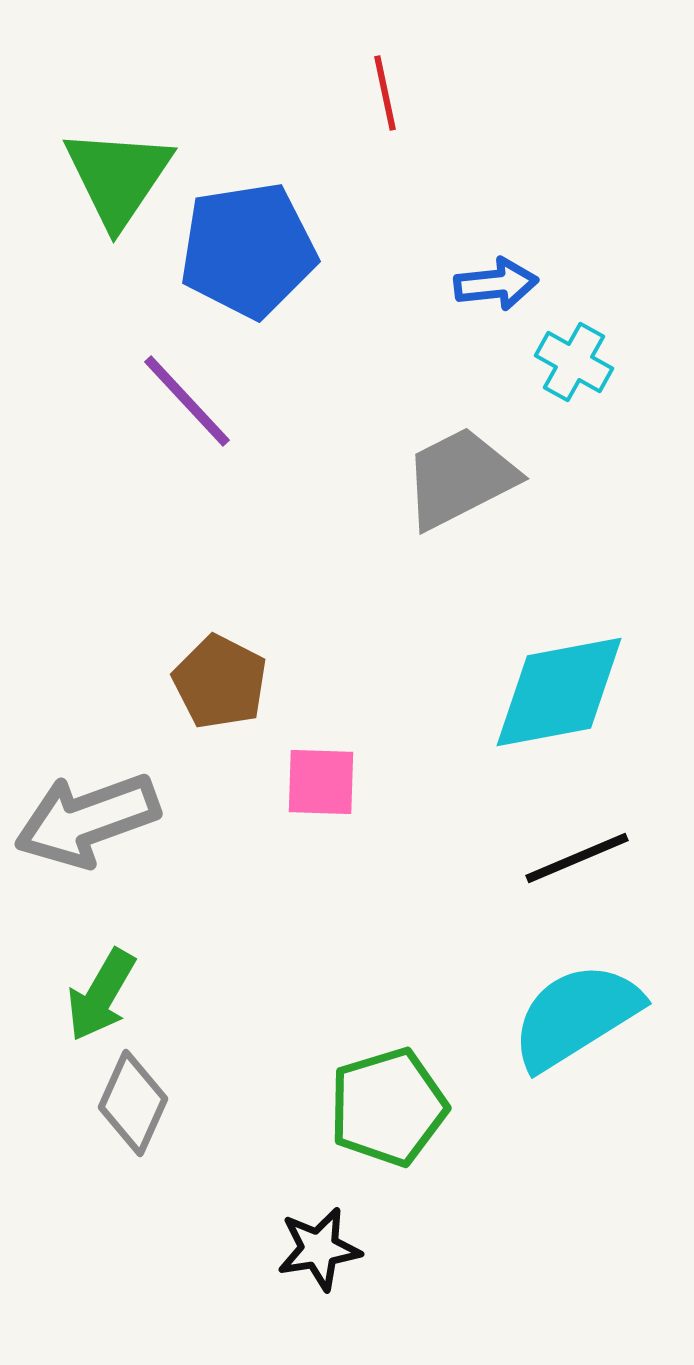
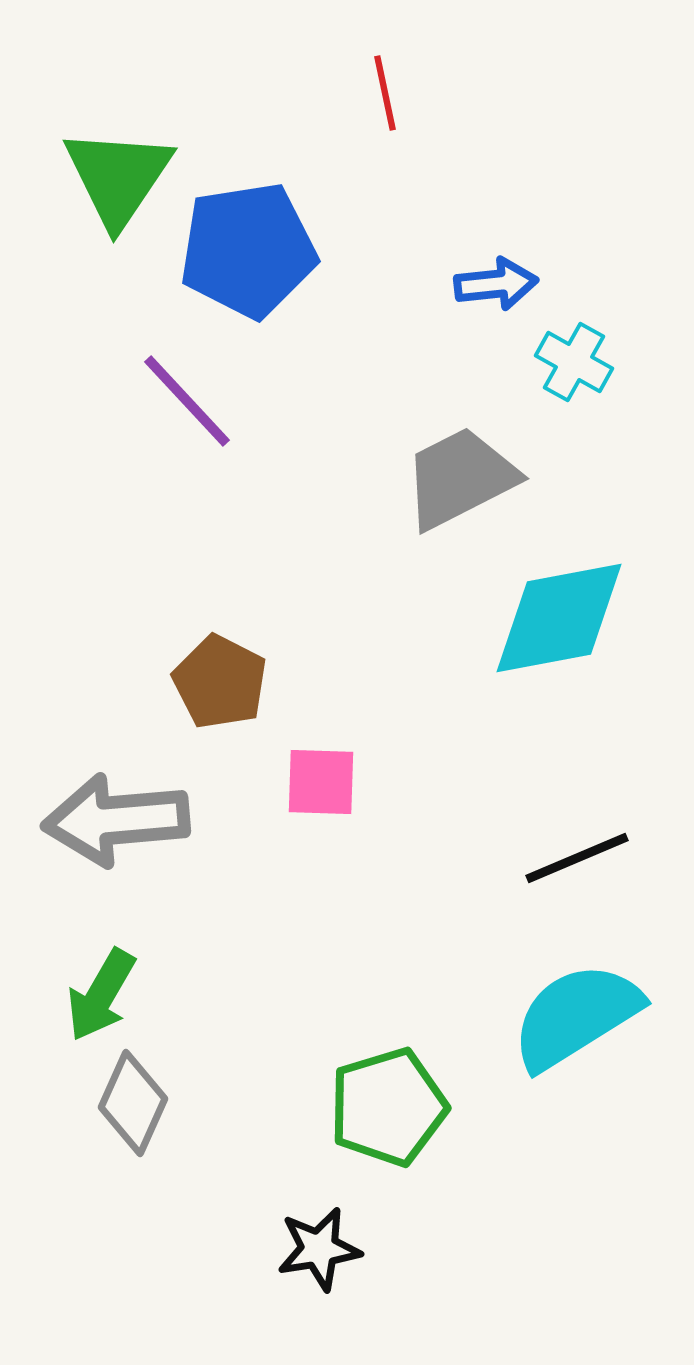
cyan diamond: moved 74 px up
gray arrow: moved 29 px right; rotated 15 degrees clockwise
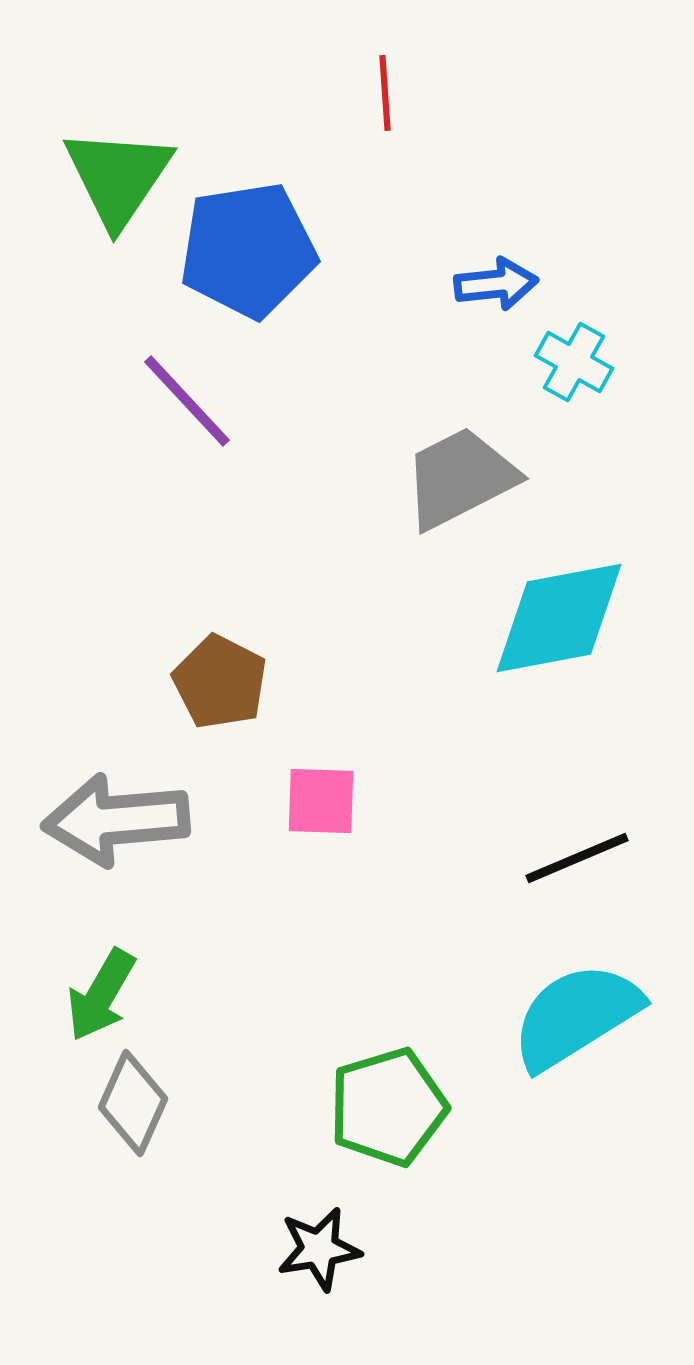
red line: rotated 8 degrees clockwise
pink square: moved 19 px down
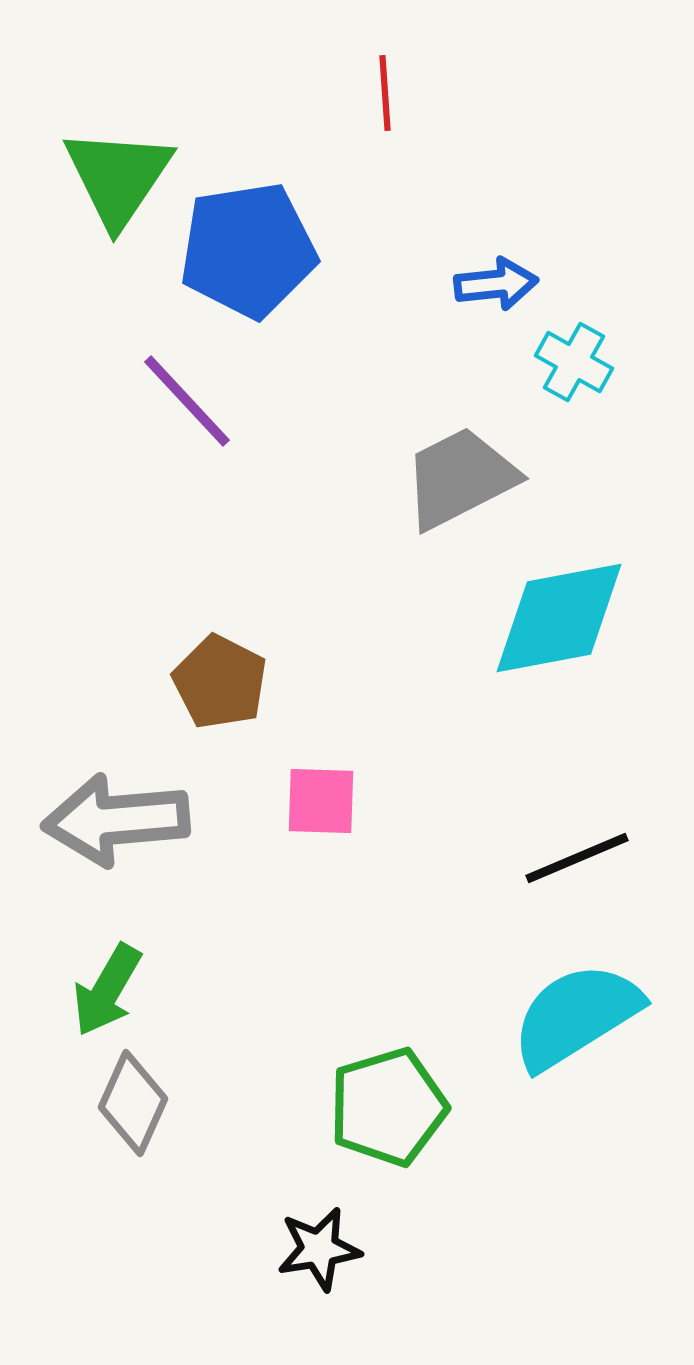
green arrow: moved 6 px right, 5 px up
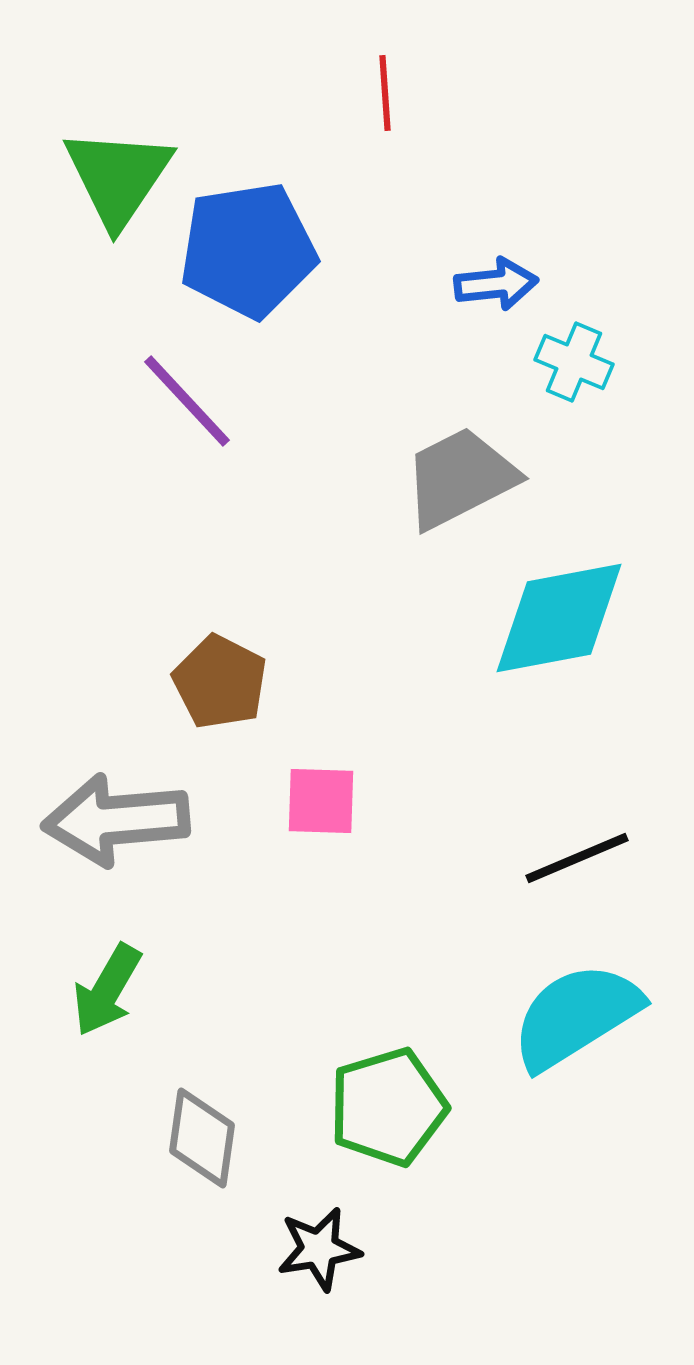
cyan cross: rotated 6 degrees counterclockwise
gray diamond: moved 69 px right, 35 px down; rotated 16 degrees counterclockwise
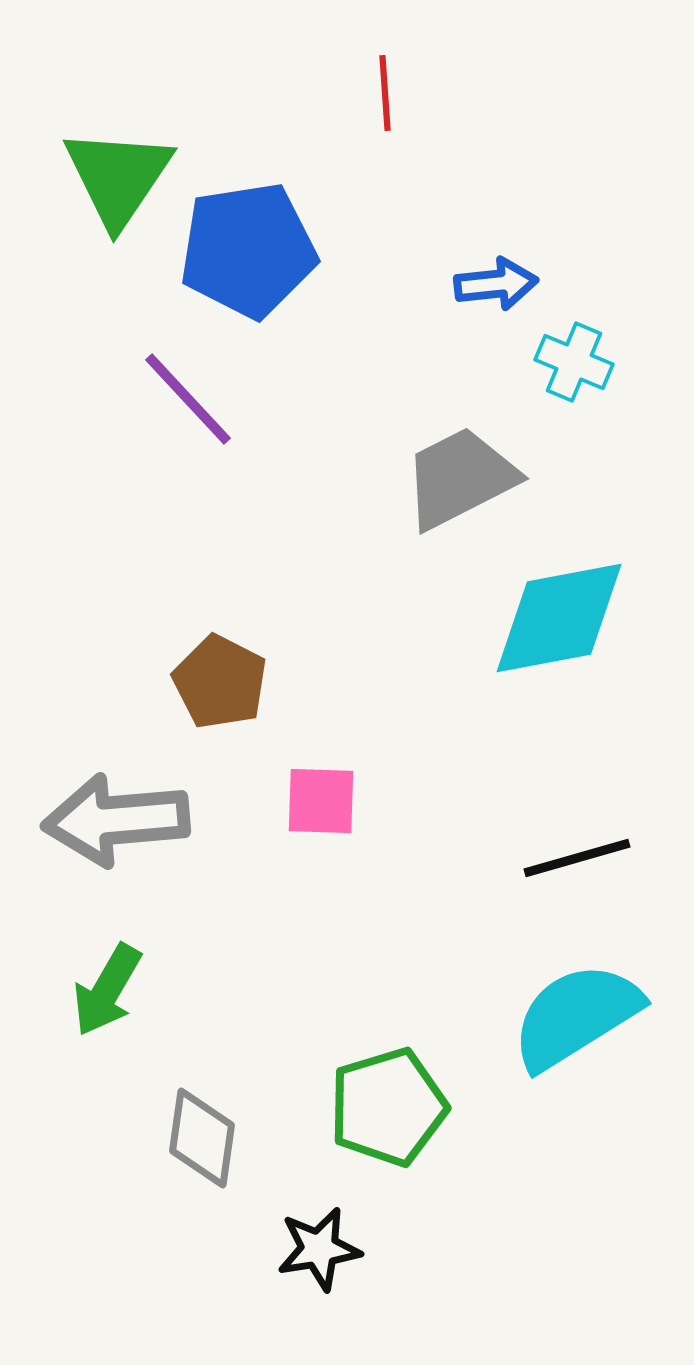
purple line: moved 1 px right, 2 px up
black line: rotated 7 degrees clockwise
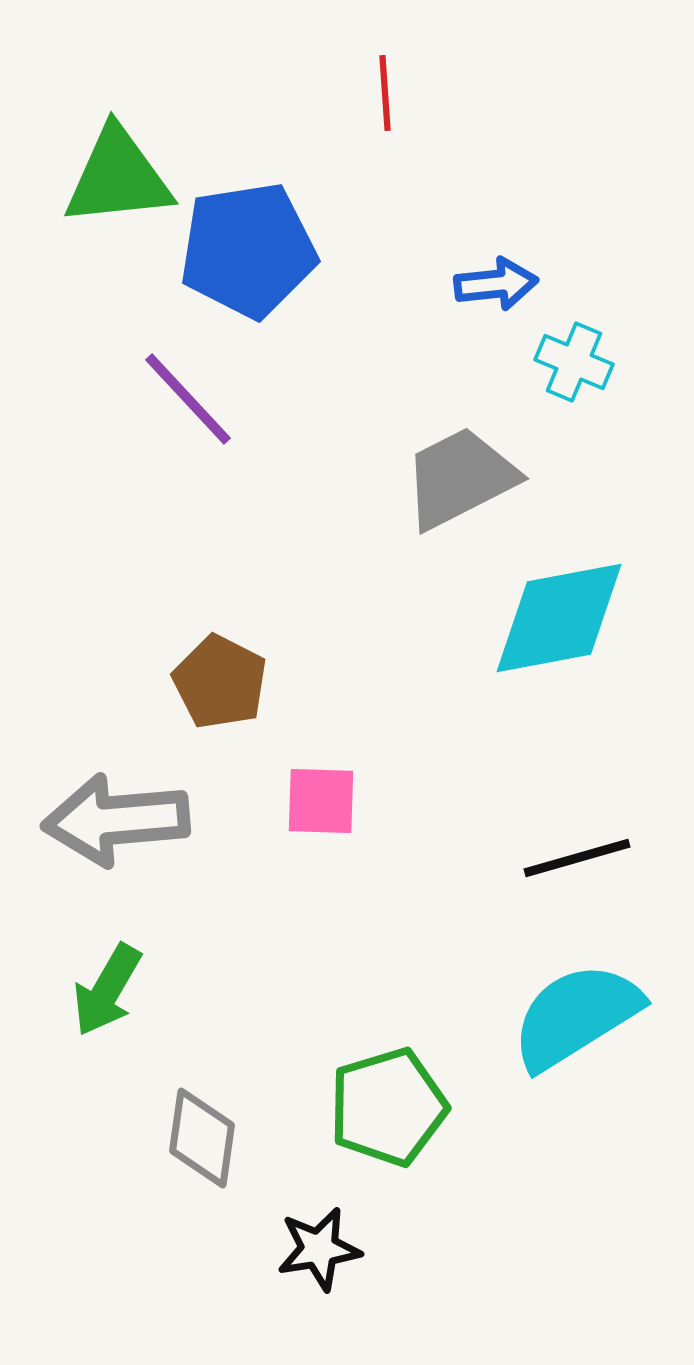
green triangle: rotated 50 degrees clockwise
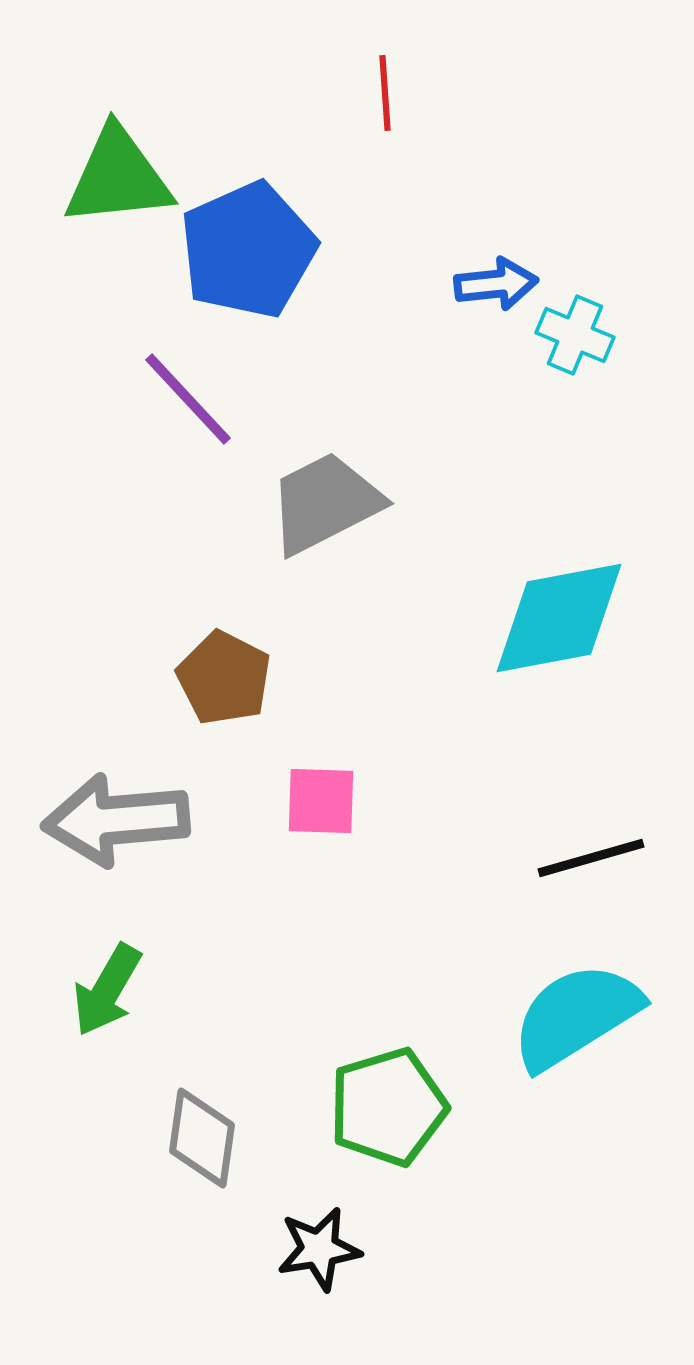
blue pentagon: rotated 15 degrees counterclockwise
cyan cross: moved 1 px right, 27 px up
gray trapezoid: moved 135 px left, 25 px down
brown pentagon: moved 4 px right, 4 px up
black line: moved 14 px right
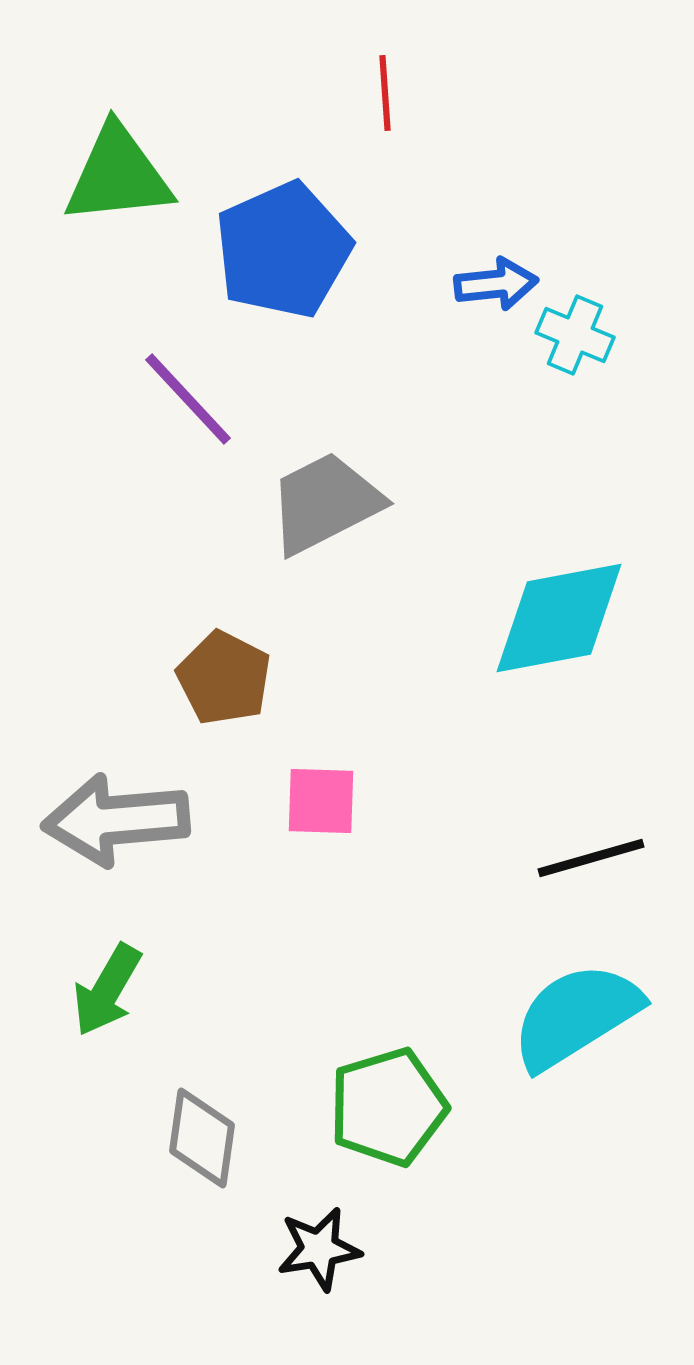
green triangle: moved 2 px up
blue pentagon: moved 35 px right
